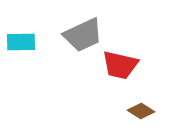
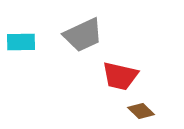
red trapezoid: moved 11 px down
brown diamond: rotated 12 degrees clockwise
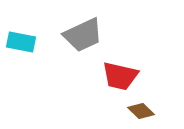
cyan rectangle: rotated 12 degrees clockwise
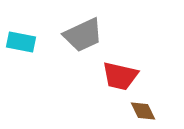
brown diamond: moved 2 px right; rotated 20 degrees clockwise
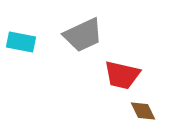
red trapezoid: moved 2 px right, 1 px up
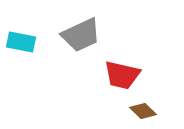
gray trapezoid: moved 2 px left
brown diamond: rotated 20 degrees counterclockwise
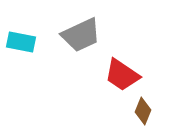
red trapezoid: rotated 21 degrees clockwise
brown diamond: rotated 68 degrees clockwise
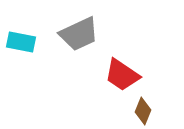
gray trapezoid: moved 2 px left, 1 px up
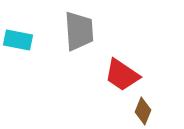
gray trapezoid: moved 3 px up; rotated 69 degrees counterclockwise
cyan rectangle: moved 3 px left, 2 px up
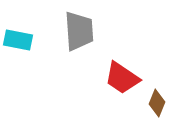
red trapezoid: moved 3 px down
brown diamond: moved 14 px right, 8 px up
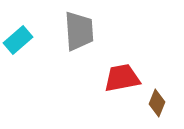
cyan rectangle: rotated 52 degrees counterclockwise
red trapezoid: rotated 135 degrees clockwise
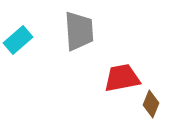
brown diamond: moved 6 px left, 1 px down
